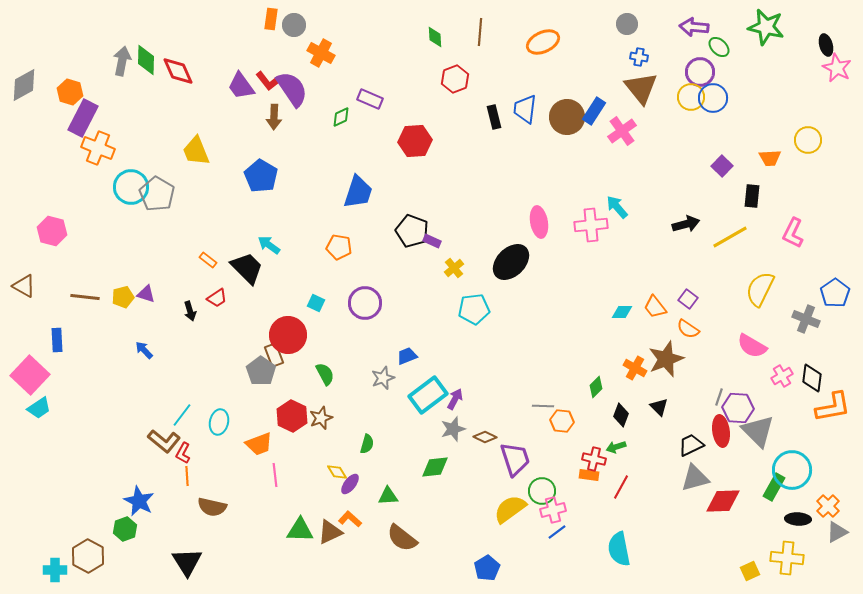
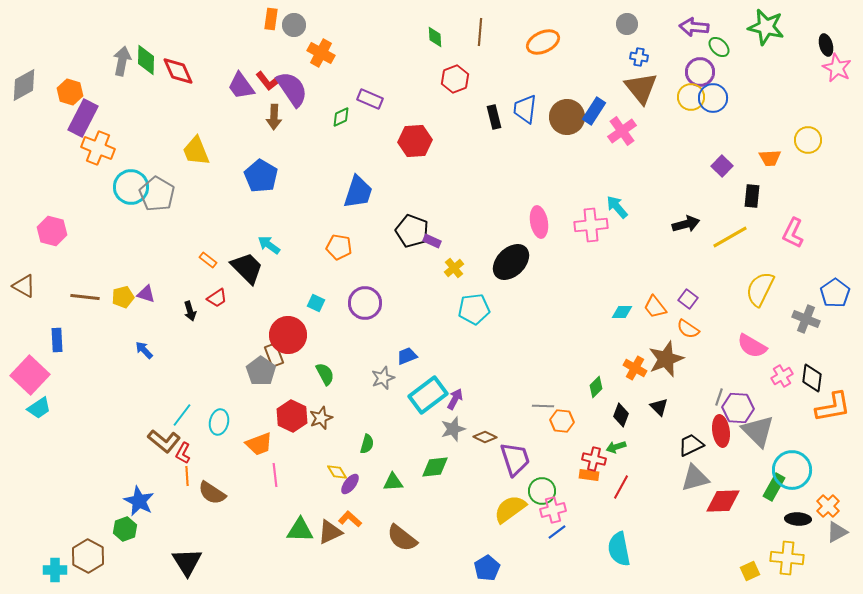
green triangle at (388, 496): moved 5 px right, 14 px up
brown semicircle at (212, 507): moved 14 px up; rotated 20 degrees clockwise
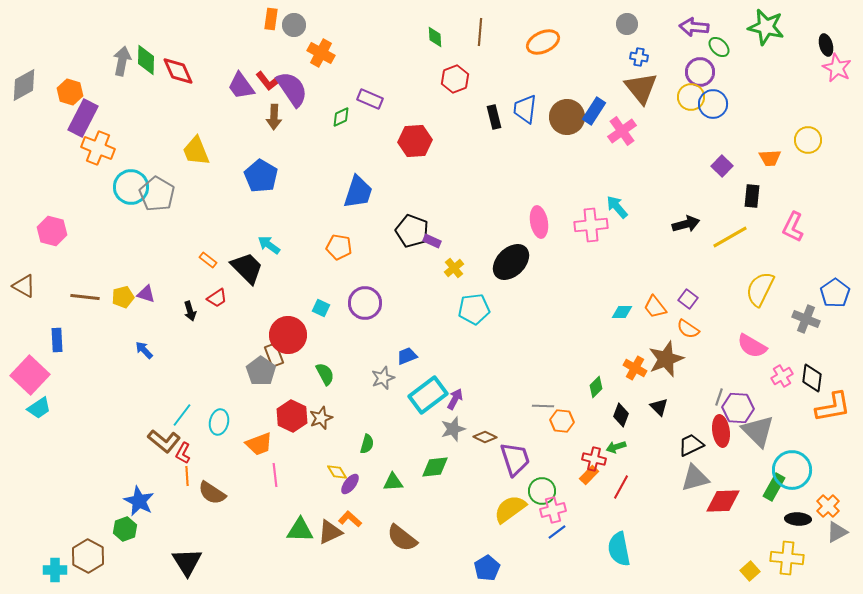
blue circle at (713, 98): moved 6 px down
pink L-shape at (793, 233): moved 6 px up
cyan square at (316, 303): moved 5 px right, 5 px down
orange rectangle at (589, 475): rotated 54 degrees counterclockwise
yellow square at (750, 571): rotated 18 degrees counterclockwise
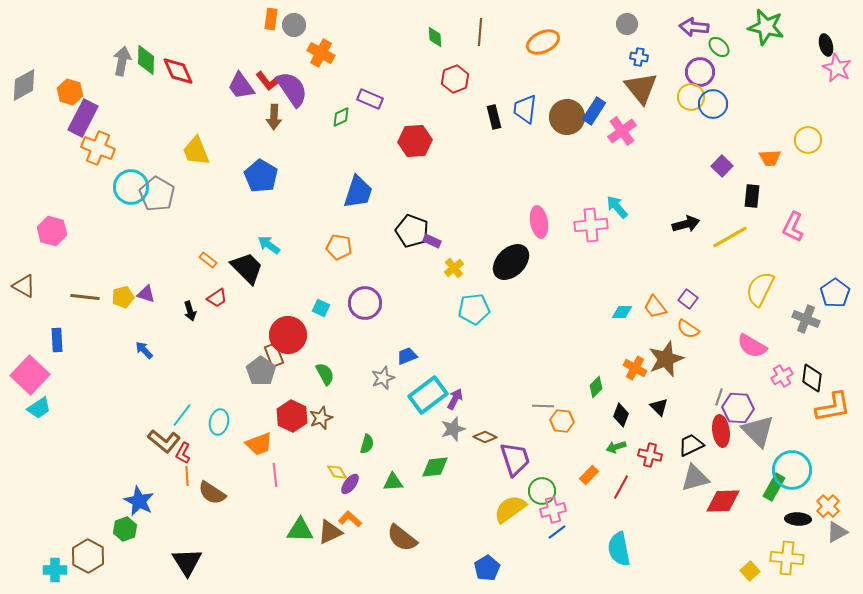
red cross at (594, 459): moved 56 px right, 4 px up
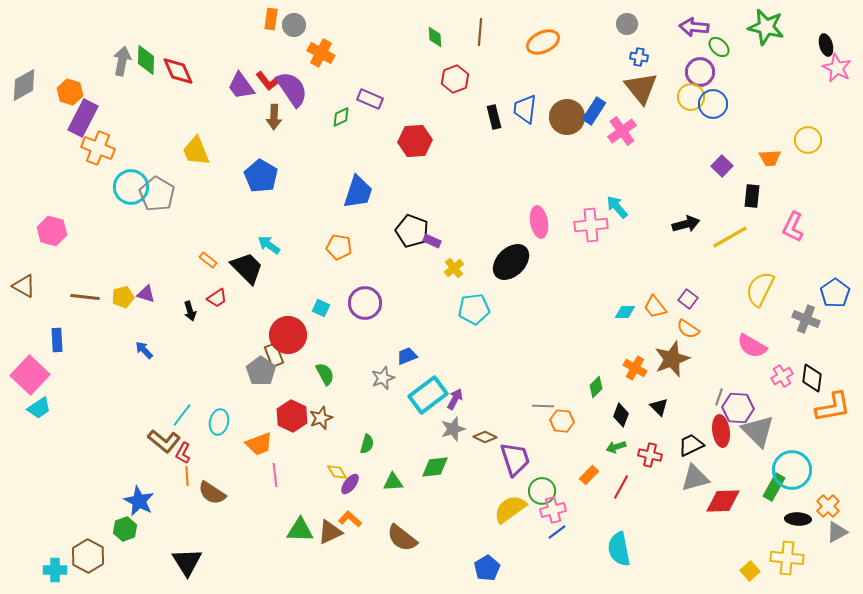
cyan diamond at (622, 312): moved 3 px right
brown star at (666, 359): moved 6 px right
